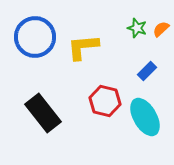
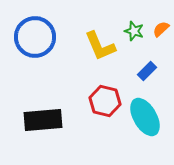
green star: moved 3 px left, 3 px down
yellow L-shape: moved 17 px right, 1 px up; rotated 108 degrees counterclockwise
black rectangle: moved 7 px down; rotated 57 degrees counterclockwise
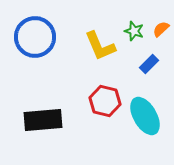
blue rectangle: moved 2 px right, 7 px up
cyan ellipse: moved 1 px up
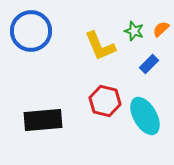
blue circle: moved 4 px left, 6 px up
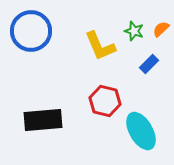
cyan ellipse: moved 4 px left, 15 px down
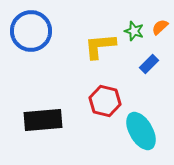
orange semicircle: moved 1 px left, 2 px up
yellow L-shape: rotated 108 degrees clockwise
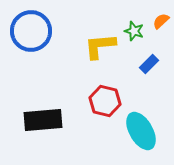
orange semicircle: moved 1 px right, 6 px up
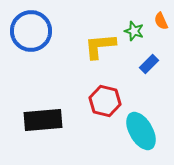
orange semicircle: rotated 72 degrees counterclockwise
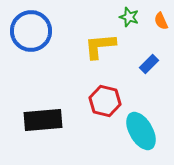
green star: moved 5 px left, 14 px up
